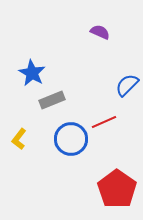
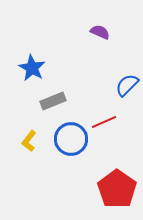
blue star: moved 5 px up
gray rectangle: moved 1 px right, 1 px down
yellow L-shape: moved 10 px right, 2 px down
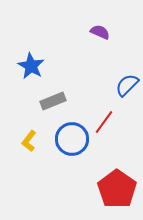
blue star: moved 1 px left, 2 px up
red line: rotated 30 degrees counterclockwise
blue circle: moved 1 px right
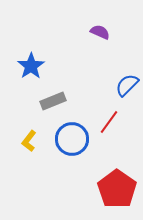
blue star: rotated 8 degrees clockwise
red line: moved 5 px right
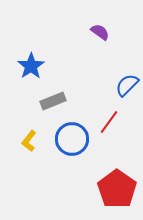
purple semicircle: rotated 12 degrees clockwise
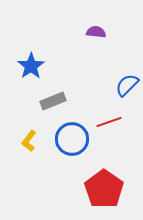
purple semicircle: moved 4 px left; rotated 30 degrees counterclockwise
red line: rotated 35 degrees clockwise
red pentagon: moved 13 px left
